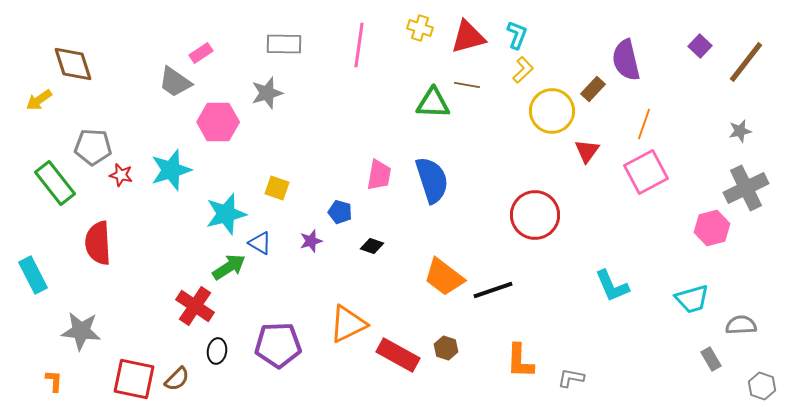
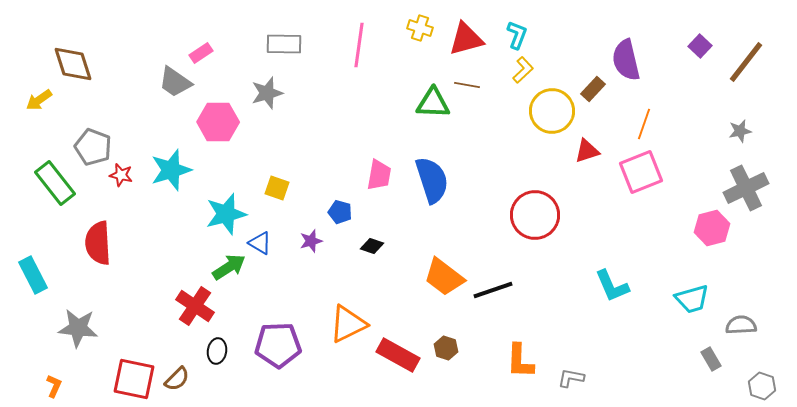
red triangle at (468, 37): moved 2 px left, 2 px down
gray pentagon at (93, 147): rotated 18 degrees clockwise
red triangle at (587, 151): rotated 36 degrees clockwise
pink square at (646, 172): moved 5 px left; rotated 6 degrees clockwise
gray star at (81, 331): moved 3 px left, 3 px up
orange L-shape at (54, 381): moved 5 px down; rotated 20 degrees clockwise
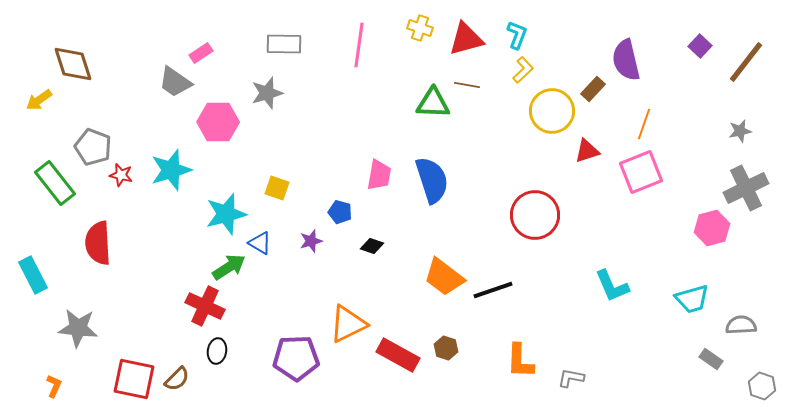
red cross at (195, 306): moved 10 px right; rotated 9 degrees counterclockwise
purple pentagon at (278, 345): moved 18 px right, 13 px down
gray rectangle at (711, 359): rotated 25 degrees counterclockwise
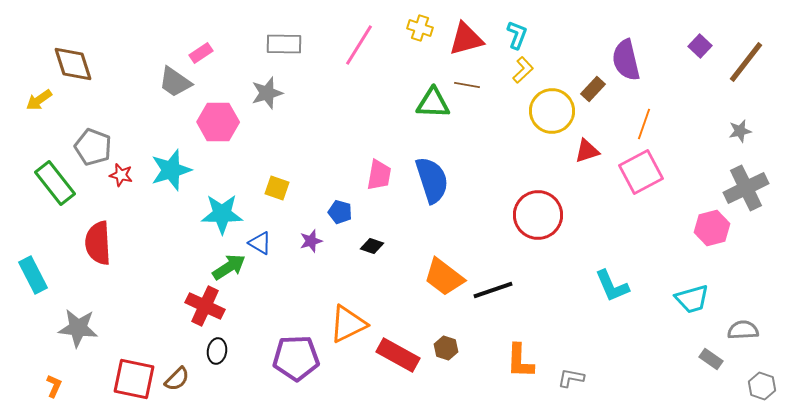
pink line at (359, 45): rotated 24 degrees clockwise
pink square at (641, 172): rotated 6 degrees counterclockwise
cyan star at (226, 214): moved 4 px left; rotated 15 degrees clockwise
red circle at (535, 215): moved 3 px right
gray semicircle at (741, 325): moved 2 px right, 5 px down
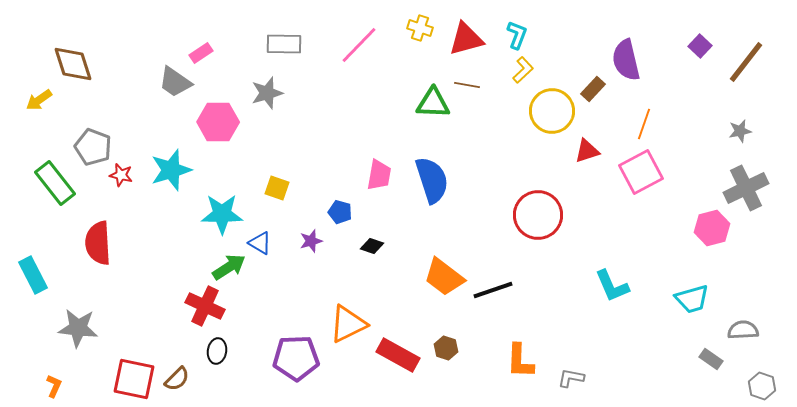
pink line at (359, 45): rotated 12 degrees clockwise
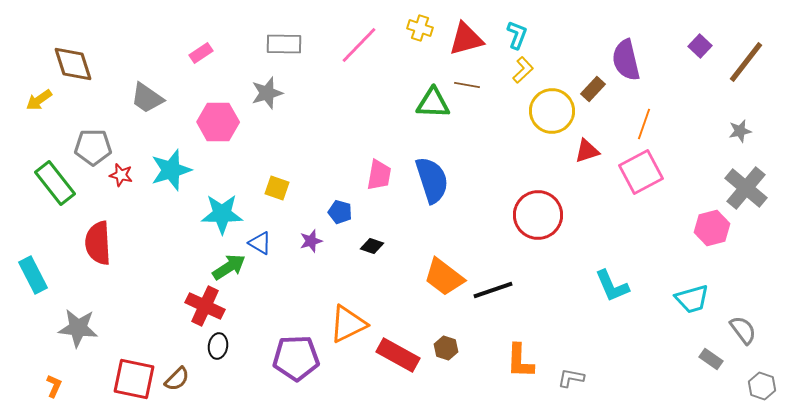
gray trapezoid at (175, 82): moved 28 px left, 16 px down
gray pentagon at (93, 147): rotated 21 degrees counterclockwise
gray cross at (746, 188): rotated 24 degrees counterclockwise
gray semicircle at (743, 330): rotated 56 degrees clockwise
black ellipse at (217, 351): moved 1 px right, 5 px up
